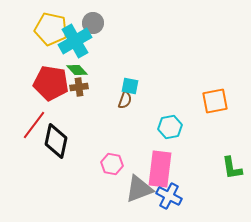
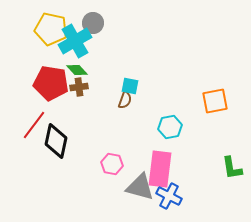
gray triangle: moved 1 px right, 2 px up; rotated 36 degrees clockwise
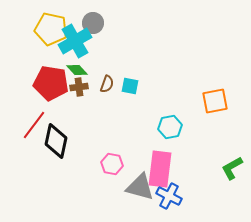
brown semicircle: moved 18 px left, 16 px up
green L-shape: rotated 70 degrees clockwise
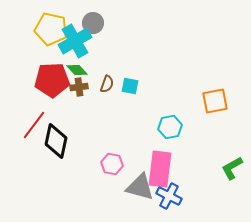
red pentagon: moved 1 px right, 3 px up; rotated 12 degrees counterclockwise
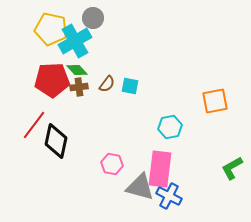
gray circle: moved 5 px up
brown semicircle: rotated 18 degrees clockwise
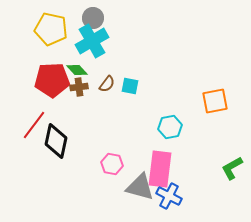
cyan cross: moved 17 px right
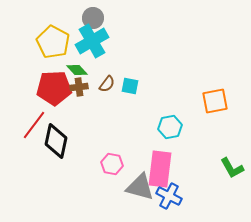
yellow pentagon: moved 2 px right, 13 px down; rotated 16 degrees clockwise
red pentagon: moved 2 px right, 8 px down
green L-shape: rotated 90 degrees counterclockwise
